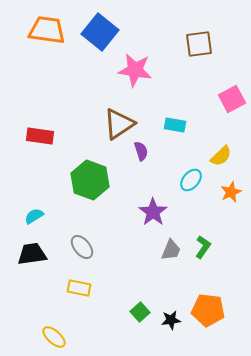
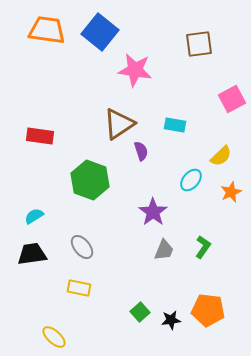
gray trapezoid: moved 7 px left
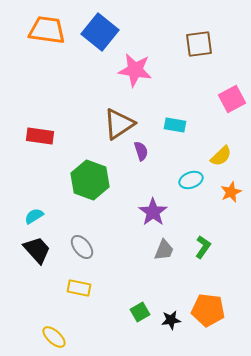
cyan ellipse: rotated 30 degrees clockwise
black trapezoid: moved 5 px right, 4 px up; rotated 56 degrees clockwise
green square: rotated 12 degrees clockwise
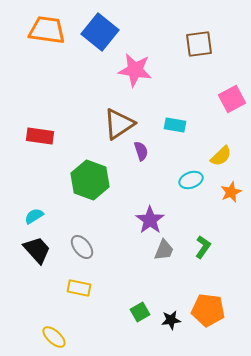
purple star: moved 3 px left, 8 px down
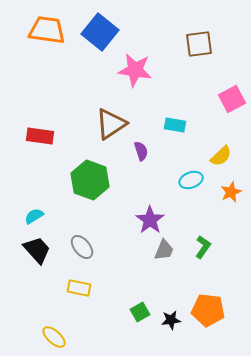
brown triangle: moved 8 px left
